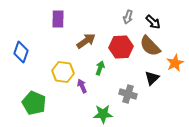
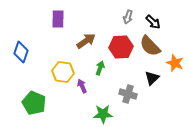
orange star: rotated 24 degrees counterclockwise
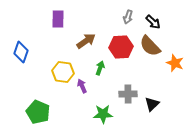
black triangle: moved 26 px down
gray cross: rotated 18 degrees counterclockwise
green pentagon: moved 4 px right, 9 px down
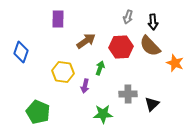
black arrow: rotated 42 degrees clockwise
purple arrow: moved 3 px right; rotated 144 degrees counterclockwise
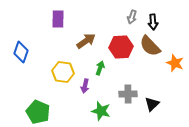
gray arrow: moved 4 px right
green star: moved 2 px left, 3 px up; rotated 18 degrees clockwise
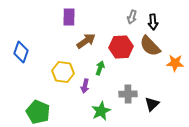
purple rectangle: moved 11 px right, 2 px up
orange star: rotated 18 degrees counterclockwise
green star: rotated 30 degrees clockwise
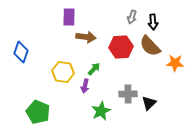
brown arrow: moved 4 px up; rotated 42 degrees clockwise
green arrow: moved 6 px left, 1 px down; rotated 24 degrees clockwise
black triangle: moved 3 px left, 1 px up
